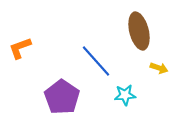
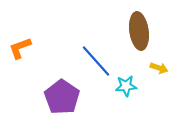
brown ellipse: rotated 6 degrees clockwise
cyan star: moved 1 px right, 9 px up
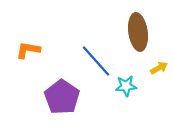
brown ellipse: moved 1 px left, 1 px down
orange L-shape: moved 8 px right, 2 px down; rotated 30 degrees clockwise
yellow arrow: rotated 48 degrees counterclockwise
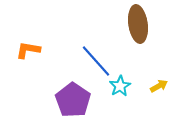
brown ellipse: moved 8 px up
yellow arrow: moved 18 px down
cyan star: moved 6 px left; rotated 25 degrees counterclockwise
purple pentagon: moved 11 px right, 3 px down
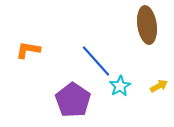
brown ellipse: moved 9 px right, 1 px down
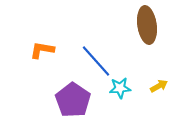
orange L-shape: moved 14 px right
cyan star: moved 2 px down; rotated 25 degrees clockwise
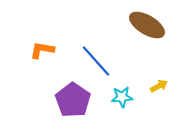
brown ellipse: rotated 51 degrees counterclockwise
cyan star: moved 2 px right, 9 px down
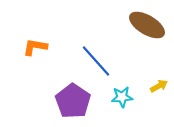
orange L-shape: moved 7 px left, 3 px up
purple pentagon: moved 1 px down
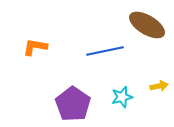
blue line: moved 9 px right, 10 px up; rotated 60 degrees counterclockwise
yellow arrow: rotated 18 degrees clockwise
cyan star: rotated 10 degrees counterclockwise
purple pentagon: moved 3 px down
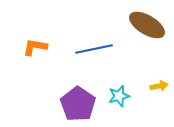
blue line: moved 11 px left, 2 px up
cyan star: moved 3 px left, 1 px up
purple pentagon: moved 5 px right
